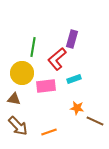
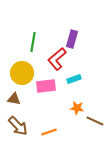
green line: moved 5 px up
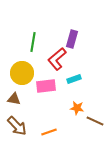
brown arrow: moved 1 px left
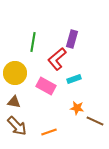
yellow circle: moved 7 px left
pink rectangle: rotated 36 degrees clockwise
brown triangle: moved 3 px down
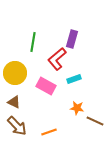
brown triangle: rotated 16 degrees clockwise
